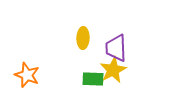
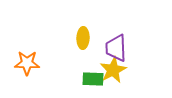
orange star: moved 12 px up; rotated 20 degrees counterclockwise
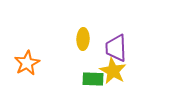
yellow ellipse: moved 1 px down
orange star: rotated 30 degrees counterclockwise
yellow star: moved 1 px down; rotated 16 degrees counterclockwise
